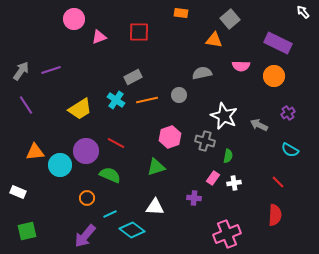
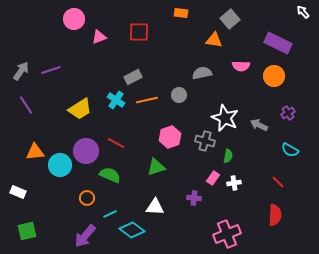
white star at (224, 116): moved 1 px right, 2 px down
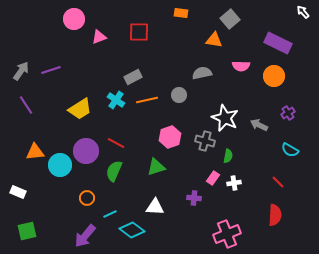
green semicircle at (110, 175): moved 4 px right, 4 px up; rotated 90 degrees counterclockwise
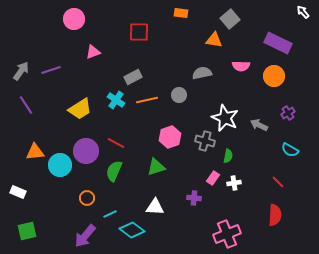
pink triangle at (99, 37): moved 6 px left, 15 px down
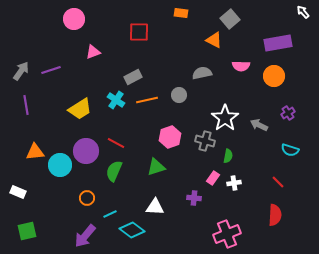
orange triangle at (214, 40): rotated 18 degrees clockwise
purple rectangle at (278, 43): rotated 36 degrees counterclockwise
purple line at (26, 105): rotated 24 degrees clockwise
white star at (225, 118): rotated 12 degrees clockwise
cyan semicircle at (290, 150): rotated 12 degrees counterclockwise
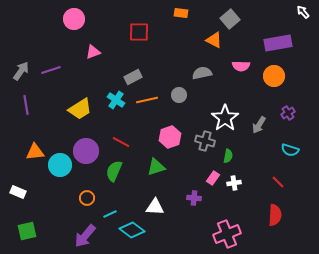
gray arrow at (259, 125): rotated 84 degrees counterclockwise
red line at (116, 143): moved 5 px right, 1 px up
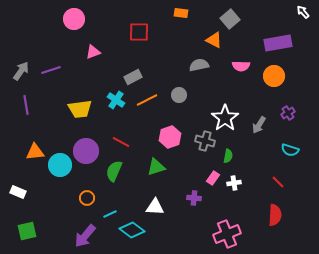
gray semicircle at (202, 73): moved 3 px left, 8 px up
orange line at (147, 100): rotated 15 degrees counterclockwise
yellow trapezoid at (80, 109): rotated 25 degrees clockwise
